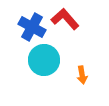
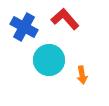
blue cross: moved 8 px left
cyan circle: moved 5 px right
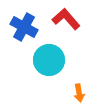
red L-shape: moved 1 px right
orange arrow: moved 3 px left, 18 px down
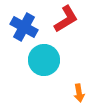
red L-shape: rotated 100 degrees clockwise
cyan circle: moved 5 px left
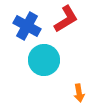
blue cross: moved 3 px right, 1 px up
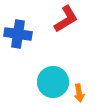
blue cross: moved 9 px left, 8 px down; rotated 20 degrees counterclockwise
cyan circle: moved 9 px right, 22 px down
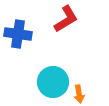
orange arrow: moved 1 px down
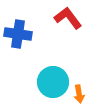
red L-shape: moved 2 px right, 1 px up; rotated 96 degrees counterclockwise
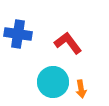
red L-shape: moved 25 px down
orange arrow: moved 2 px right, 5 px up
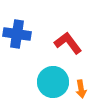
blue cross: moved 1 px left
